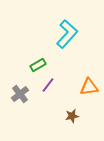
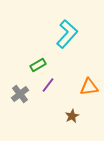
brown star: rotated 16 degrees counterclockwise
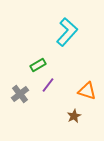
cyan L-shape: moved 2 px up
orange triangle: moved 2 px left, 4 px down; rotated 24 degrees clockwise
brown star: moved 2 px right
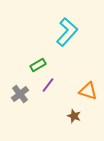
orange triangle: moved 1 px right
brown star: rotated 24 degrees counterclockwise
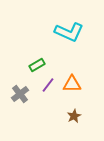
cyan L-shape: moved 2 px right; rotated 72 degrees clockwise
green rectangle: moved 1 px left
orange triangle: moved 16 px left, 7 px up; rotated 18 degrees counterclockwise
brown star: rotated 24 degrees clockwise
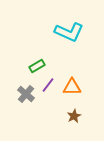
green rectangle: moved 1 px down
orange triangle: moved 3 px down
gray cross: moved 6 px right; rotated 12 degrees counterclockwise
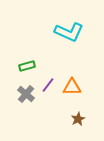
green rectangle: moved 10 px left; rotated 14 degrees clockwise
brown star: moved 4 px right, 3 px down
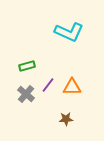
brown star: moved 12 px left; rotated 24 degrees clockwise
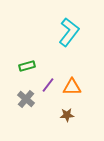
cyan L-shape: rotated 76 degrees counterclockwise
gray cross: moved 5 px down
brown star: moved 1 px right, 4 px up
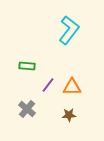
cyan L-shape: moved 2 px up
green rectangle: rotated 21 degrees clockwise
gray cross: moved 1 px right, 10 px down
brown star: moved 2 px right
